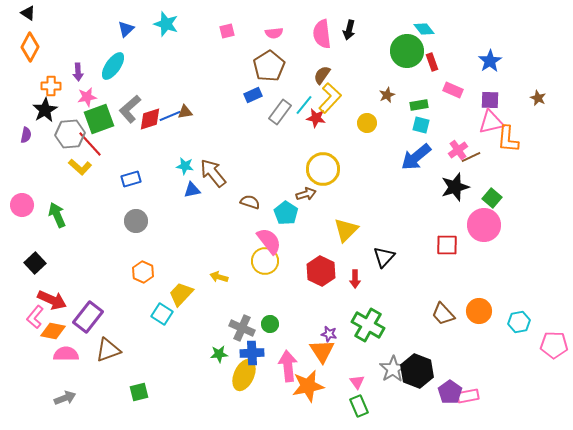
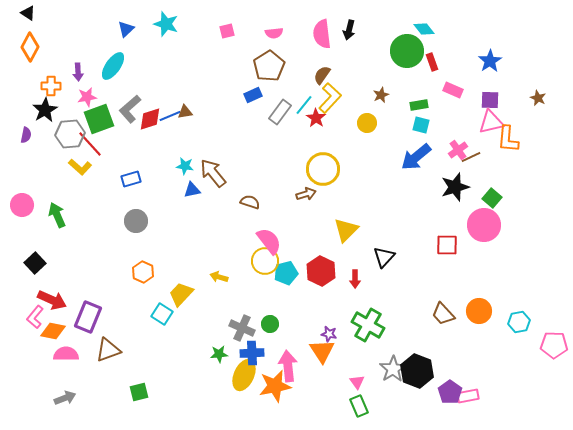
brown star at (387, 95): moved 6 px left
red star at (316, 118): rotated 24 degrees clockwise
cyan pentagon at (286, 213): moved 60 px down; rotated 25 degrees clockwise
purple rectangle at (88, 317): rotated 16 degrees counterclockwise
orange star at (308, 386): moved 33 px left
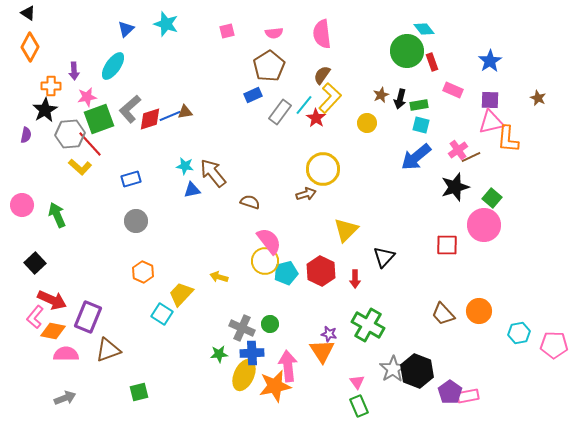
black arrow at (349, 30): moved 51 px right, 69 px down
purple arrow at (78, 72): moved 4 px left, 1 px up
cyan hexagon at (519, 322): moved 11 px down
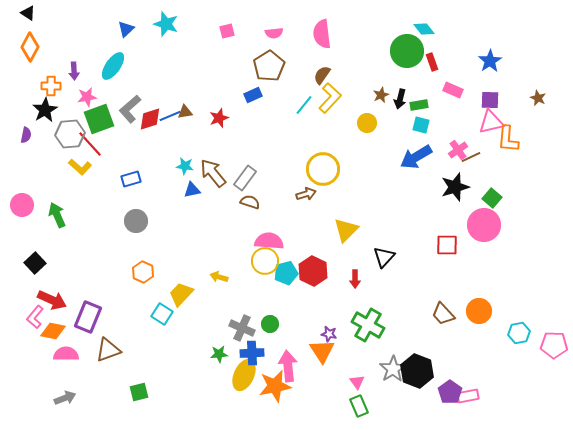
gray rectangle at (280, 112): moved 35 px left, 66 px down
red star at (316, 118): moved 97 px left; rotated 18 degrees clockwise
blue arrow at (416, 157): rotated 8 degrees clockwise
pink semicircle at (269, 241): rotated 48 degrees counterclockwise
red hexagon at (321, 271): moved 8 px left
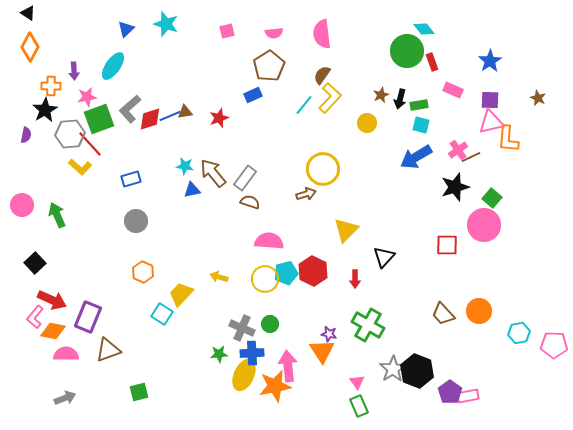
yellow circle at (265, 261): moved 18 px down
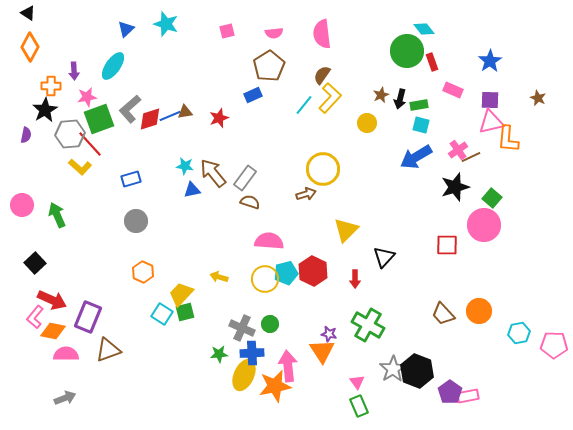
green square at (139, 392): moved 46 px right, 80 px up
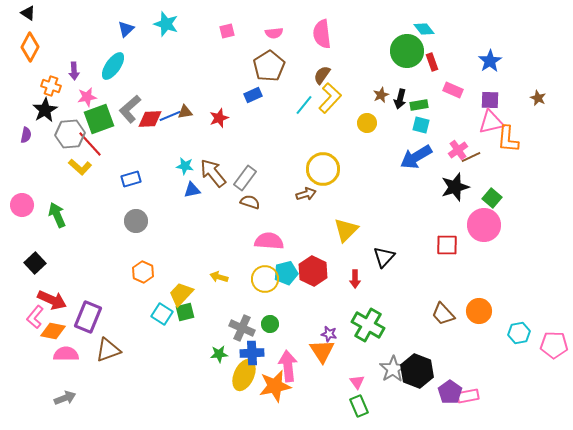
orange cross at (51, 86): rotated 18 degrees clockwise
red diamond at (150, 119): rotated 15 degrees clockwise
